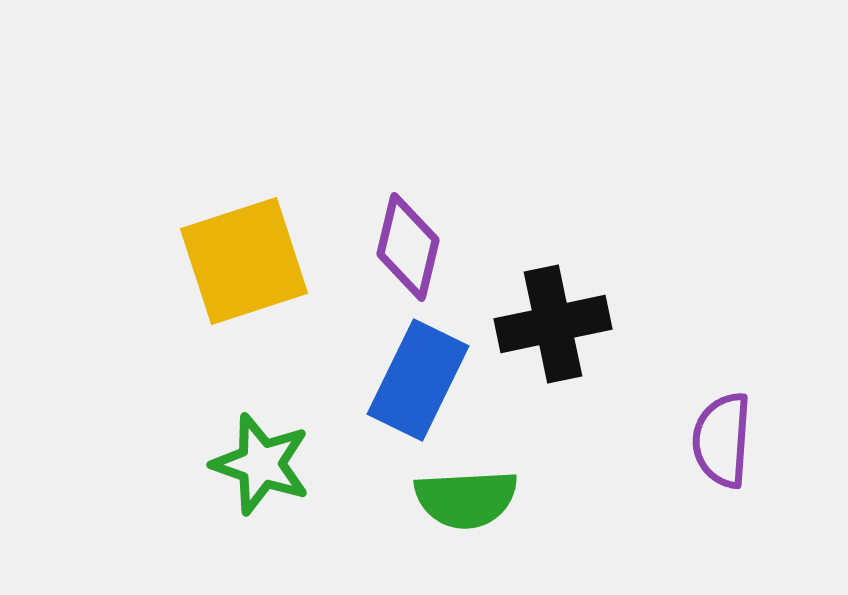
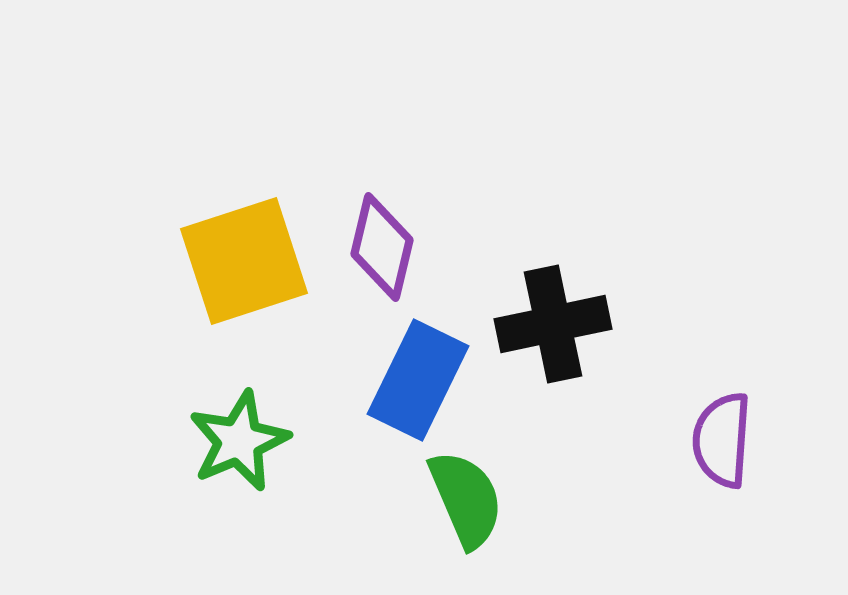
purple diamond: moved 26 px left
green star: moved 22 px left, 23 px up; rotated 30 degrees clockwise
green semicircle: rotated 110 degrees counterclockwise
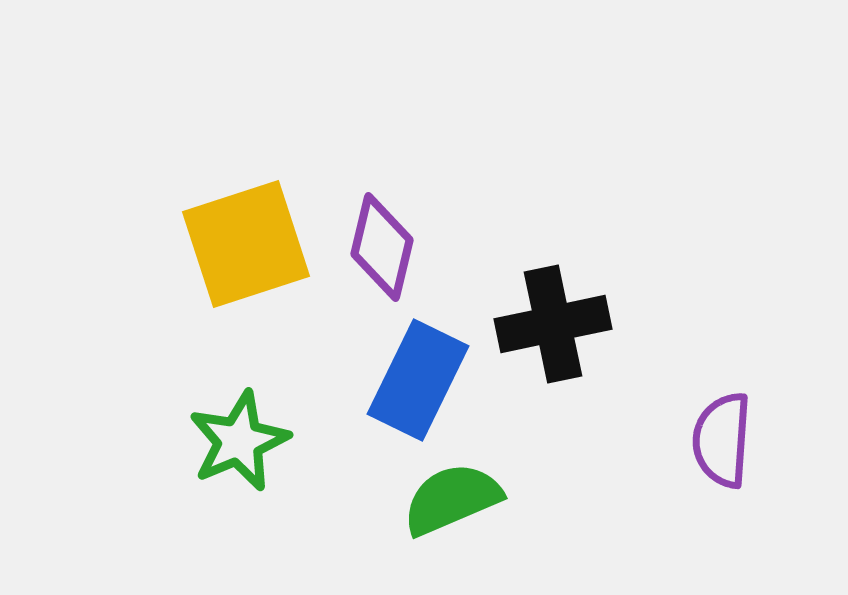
yellow square: moved 2 px right, 17 px up
green semicircle: moved 14 px left; rotated 90 degrees counterclockwise
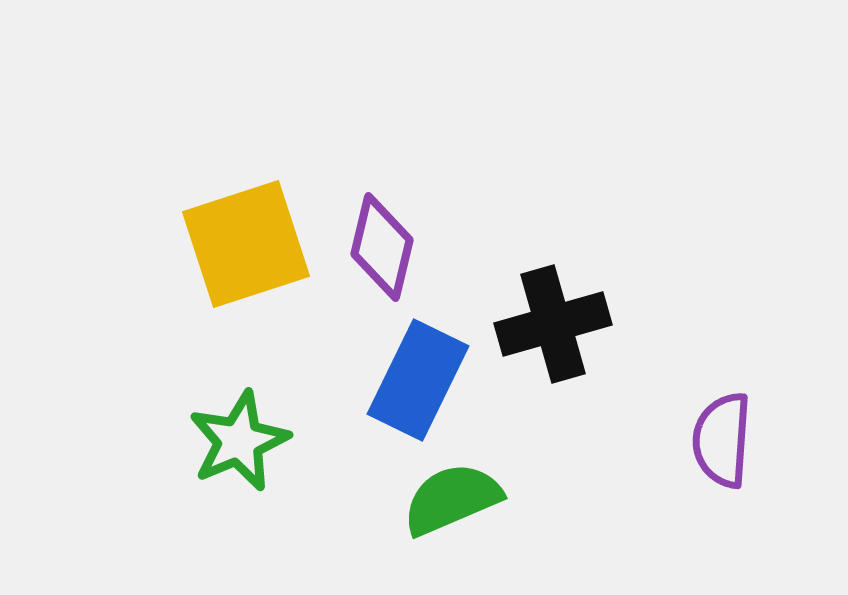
black cross: rotated 4 degrees counterclockwise
